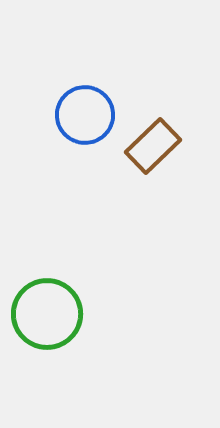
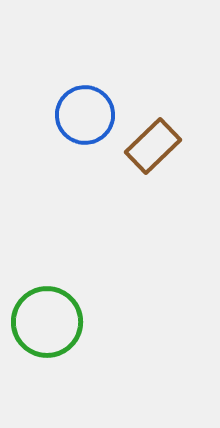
green circle: moved 8 px down
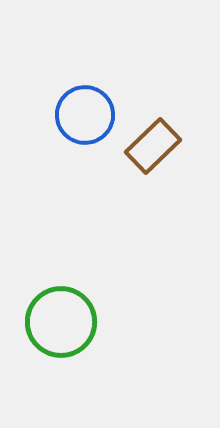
green circle: moved 14 px right
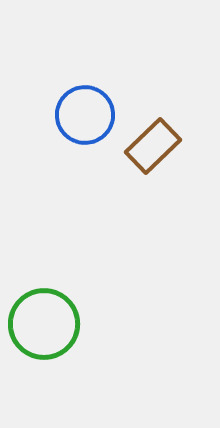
green circle: moved 17 px left, 2 px down
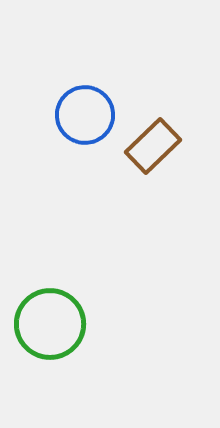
green circle: moved 6 px right
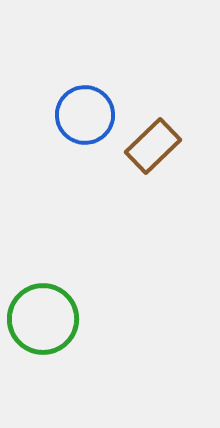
green circle: moved 7 px left, 5 px up
